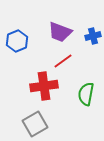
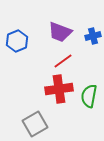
red cross: moved 15 px right, 3 px down
green semicircle: moved 3 px right, 2 px down
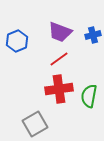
blue cross: moved 1 px up
red line: moved 4 px left, 2 px up
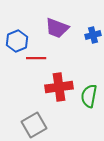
purple trapezoid: moved 3 px left, 4 px up
red line: moved 23 px left, 1 px up; rotated 36 degrees clockwise
red cross: moved 2 px up
gray square: moved 1 px left, 1 px down
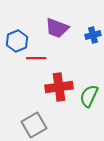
green semicircle: rotated 15 degrees clockwise
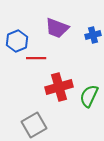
red cross: rotated 8 degrees counterclockwise
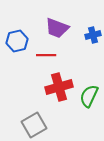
blue hexagon: rotated 10 degrees clockwise
red line: moved 10 px right, 3 px up
